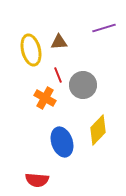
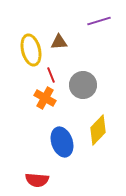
purple line: moved 5 px left, 7 px up
red line: moved 7 px left
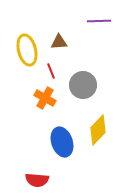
purple line: rotated 15 degrees clockwise
yellow ellipse: moved 4 px left
red line: moved 4 px up
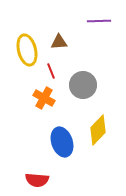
orange cross: moved 1 px left
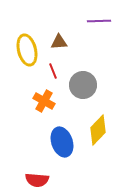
red line: moved 2 px right
orange cross: moved 3 px down
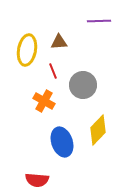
yellow ellipse: rotated 24 degrees clockwise
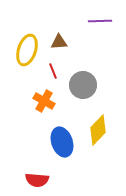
purple line: moved 1 px right
yellow ellipse: rotated 8 degrees clockwise
